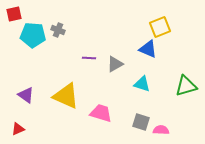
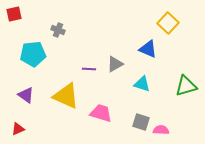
yellow square: moved 8 px right, 4 px up; rotated 25 degrees counterclockwise
cyan pentagon: moved 19 px down; rotated 10 degrees counterclockwise
purple line: moved 11 px down
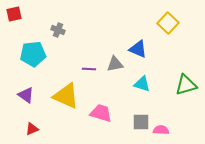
blue triangle: moved 10 px left
gray triangle: rotated 18 degrees clockwise
green triangle: moved 1 px up
gray square: rotated 18 degrees counterclockwise
red triangle: moved 14 px right
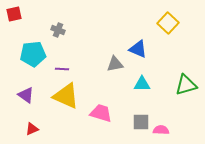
purple line: moved 27 px left
cyan triangle: rotated 18 degrees counterclockwise
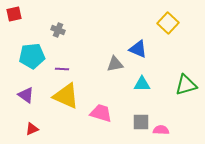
cyan pentagon: moved 1 px left, 2 px down
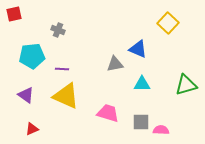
pink trapezoid: moved 7 px right
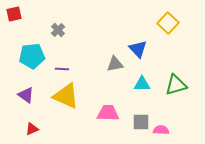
gray cross: rotated 24 degrees clockwise
blue triangle: rotated 24 degrees clockwise
green triangle: moved 10 px left
pink trapezoid: rotated 15 degrees counterclockwise
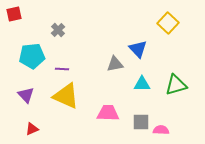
purple triangle: rotated 12 degrees clockwise
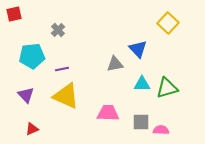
purple line: rotated 16 degrees counterclockwise
green triangle: moved 9 px left, 3 px down
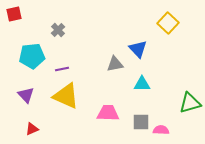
green triangle: moved 23 px right, 15 px down
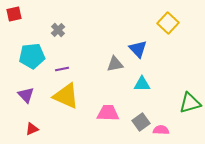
gray square: rotated 36 degrees counterclockwise
